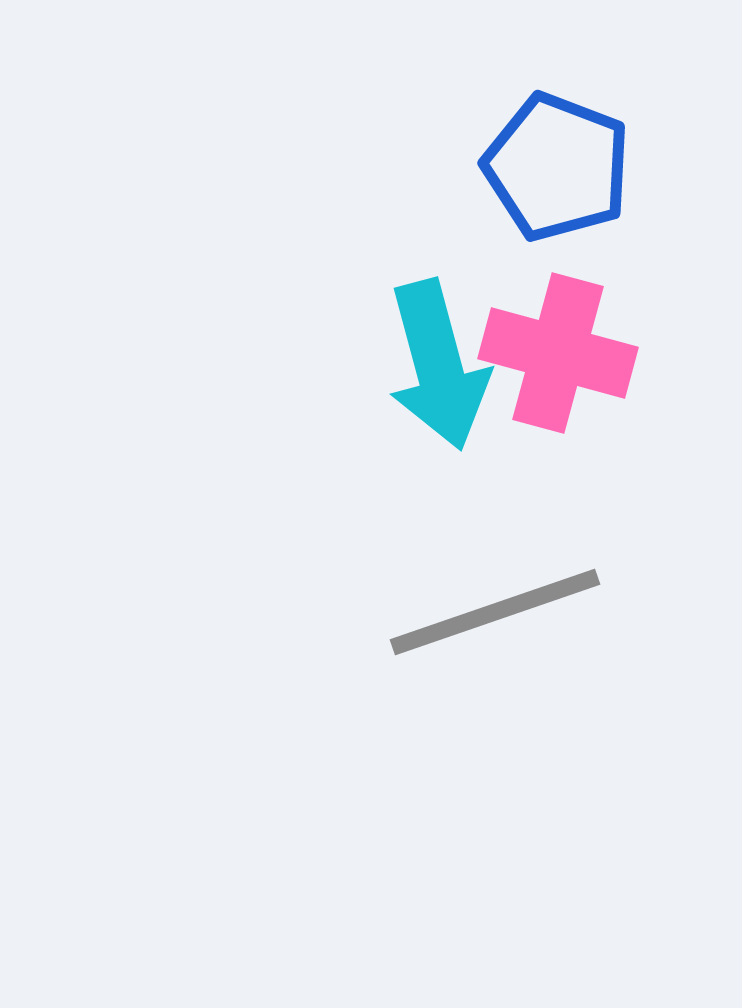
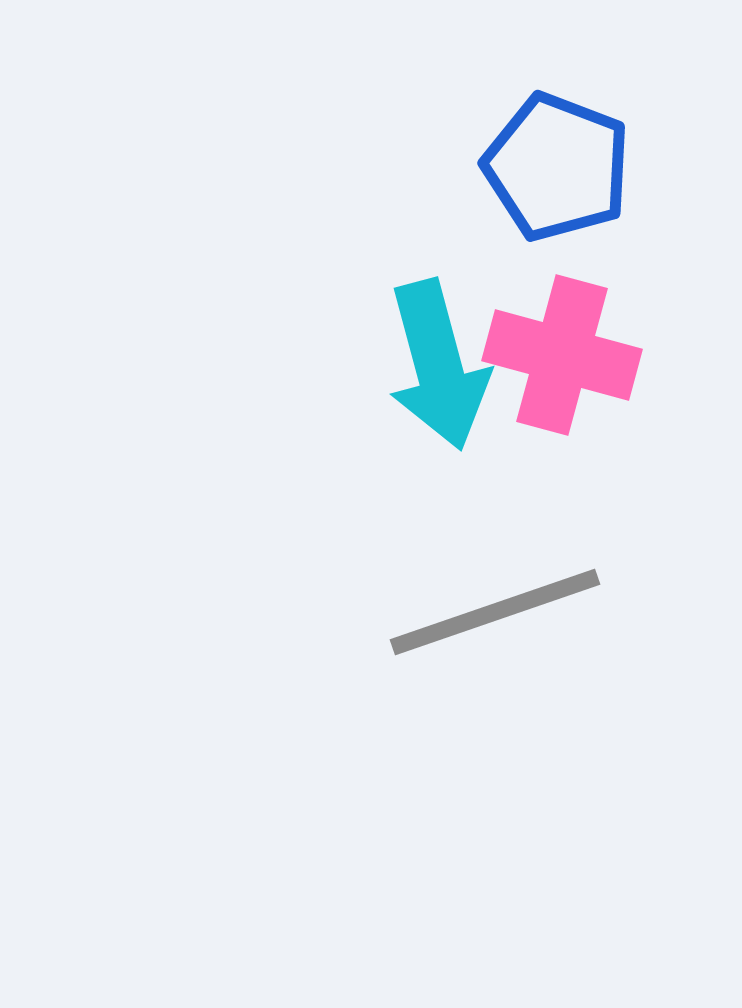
pink cross: moved 4 px right, 2 px down
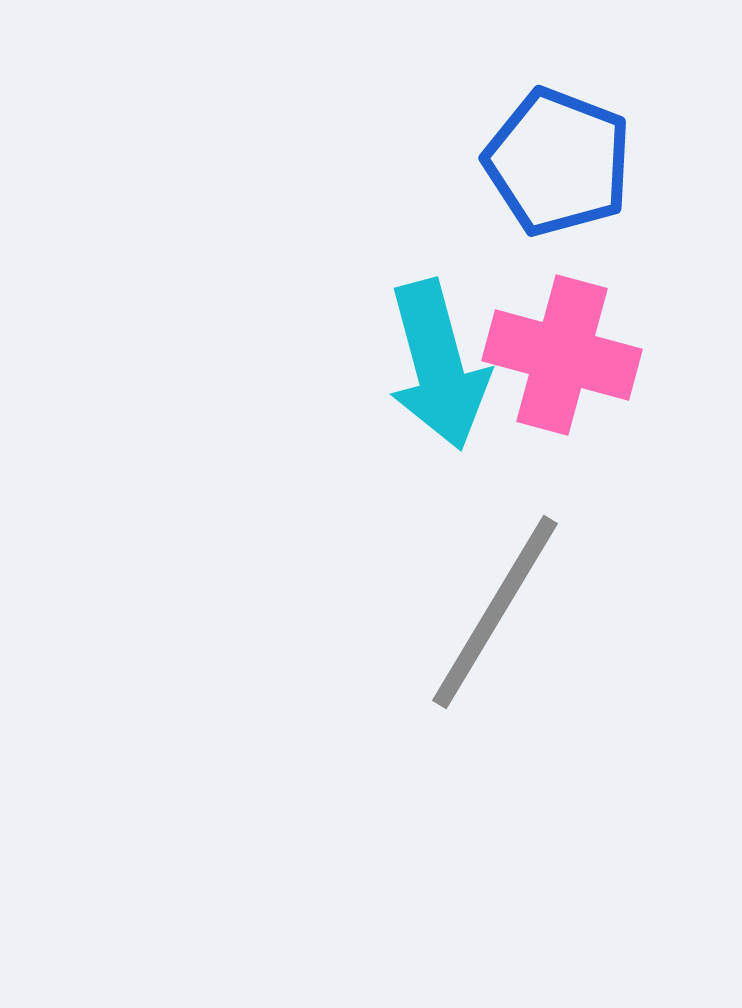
blue pentagon: moved 1 px right, 5 px up
gray line: rotated 40 degrees counterclockwise
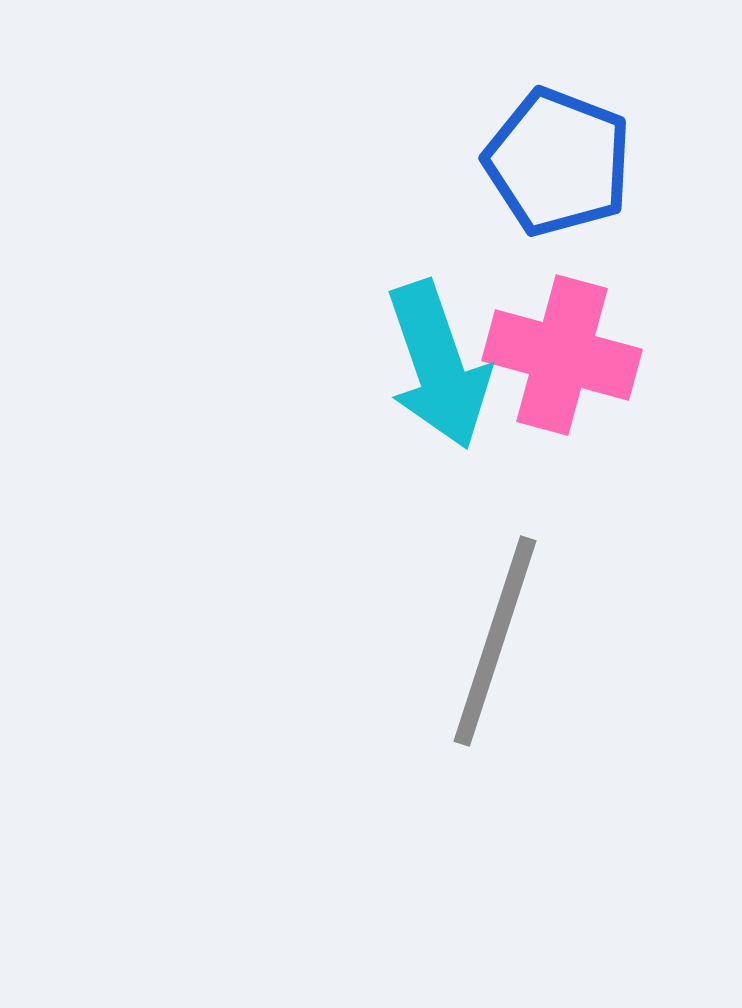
cyan arrow: rotated 4 degrees counterclockwise
gray line: moved 29 px down; rotated 13 degrees counterclockwise
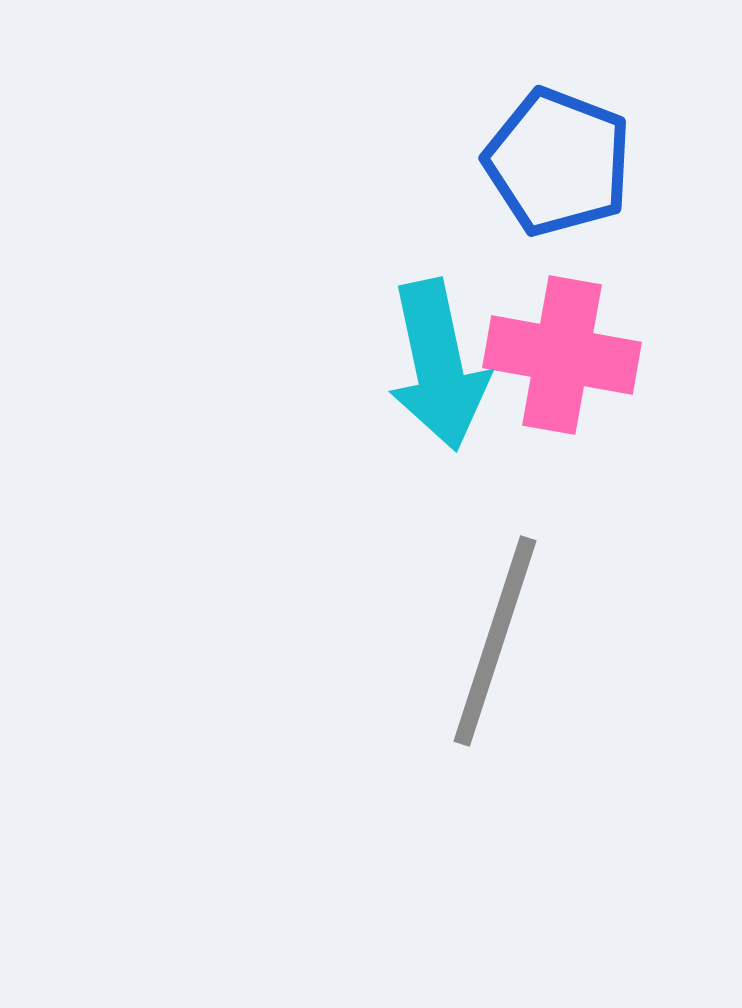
pink cross: rotated 5 degrees counterclockwise
cyan arrow: rotated 7 degrees clockwise
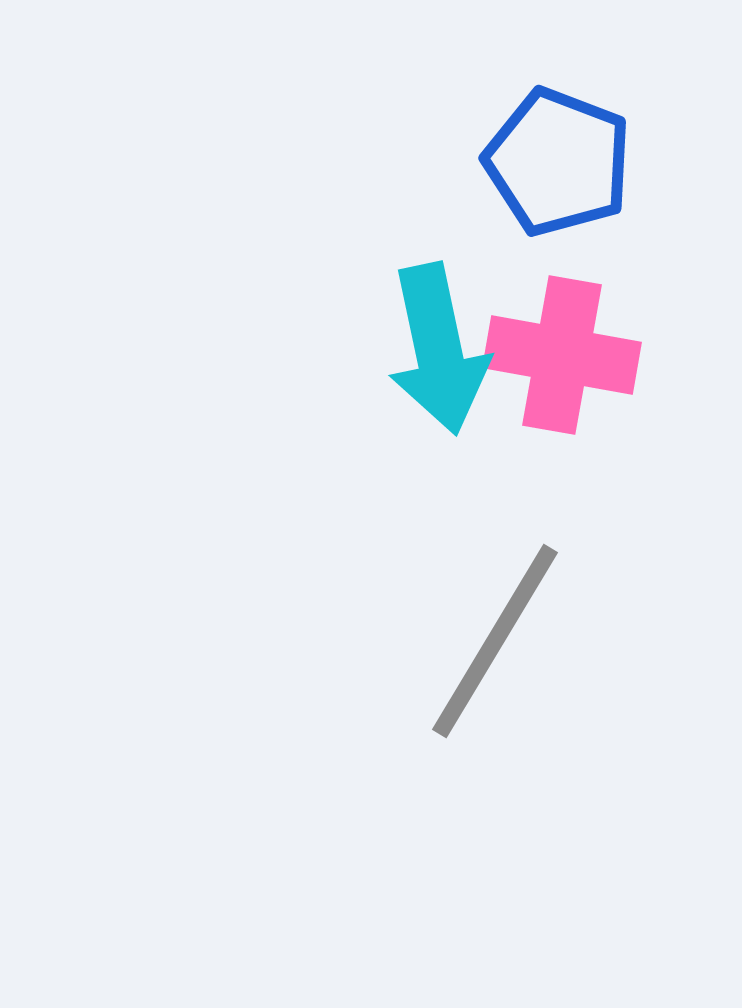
cyan arrow: moved 16 px up
gray line: rotated 13 degrees clockwise
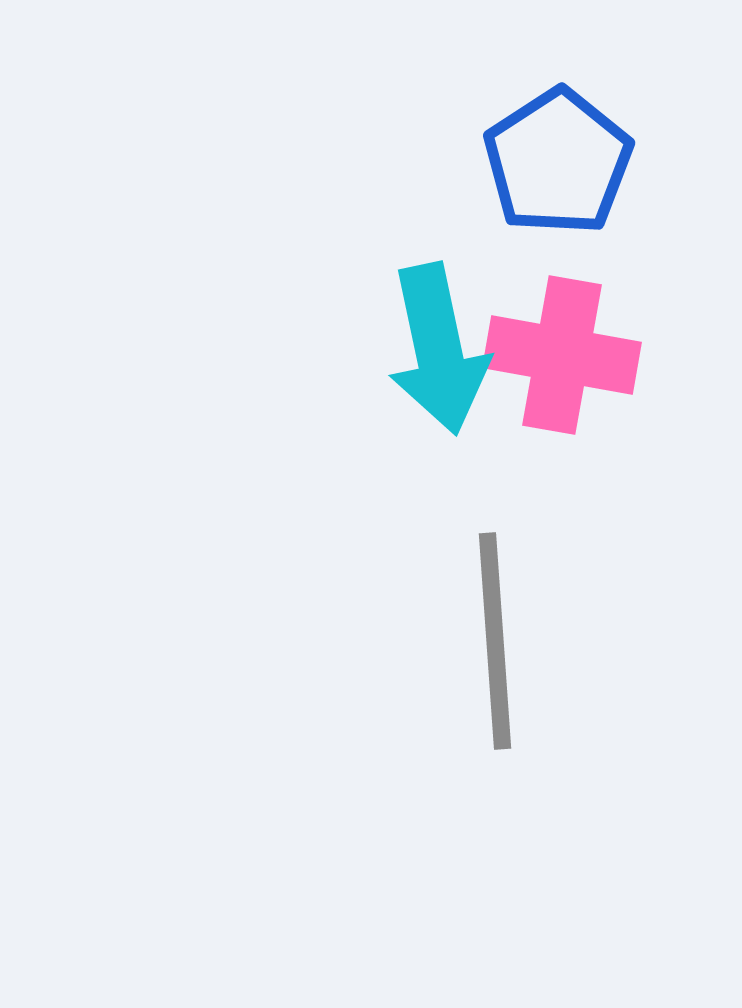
blue pentagon: rotated 18 degrees clockwise
gray line: rotated 35 degrees counterclockwise
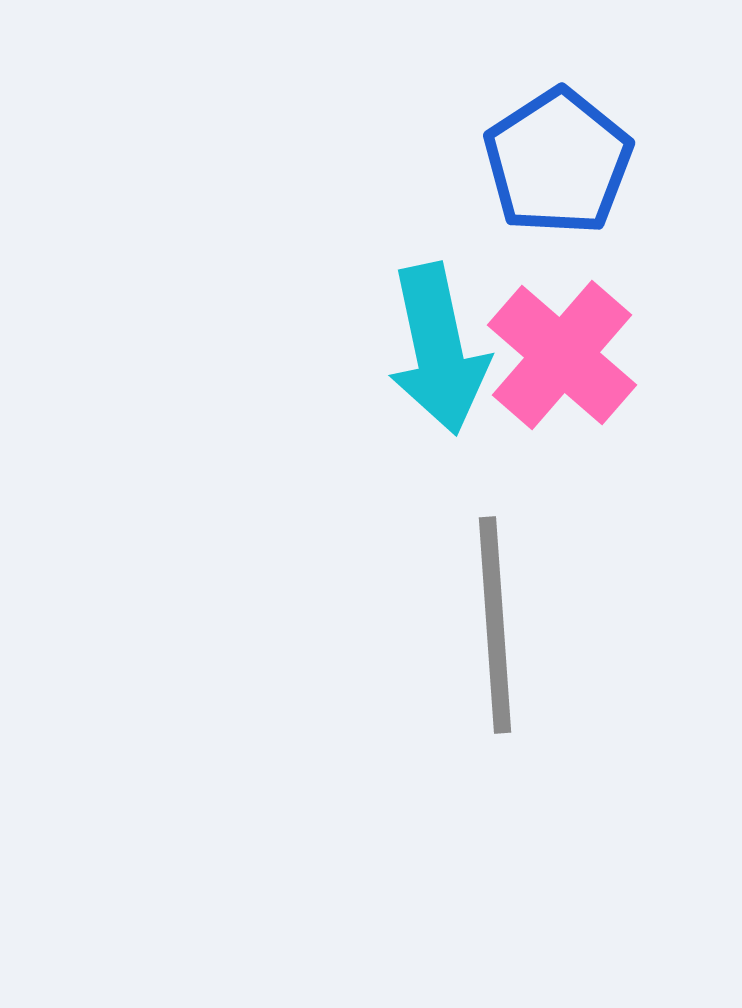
pink cross: rotated 31 degrees clockwise
gray line: moved 16 px up
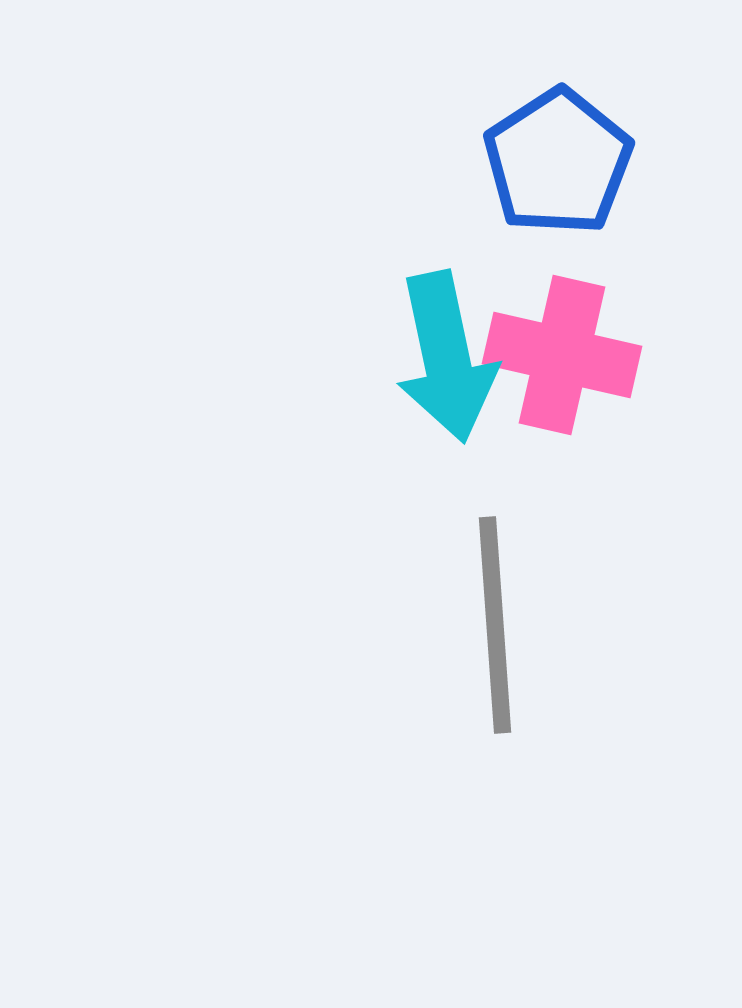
cyan arrow: moved 8 px right, 8 px down
pink cross: rotated 28 degrees counterclockwise
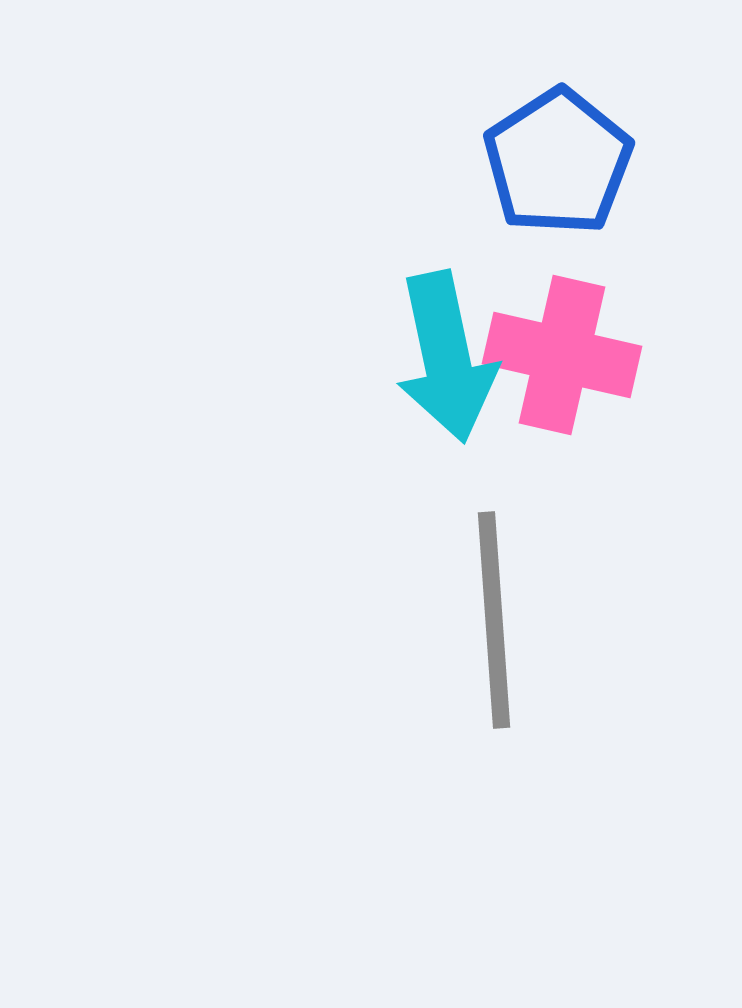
gray line: moved 1 px left, 5 px up
